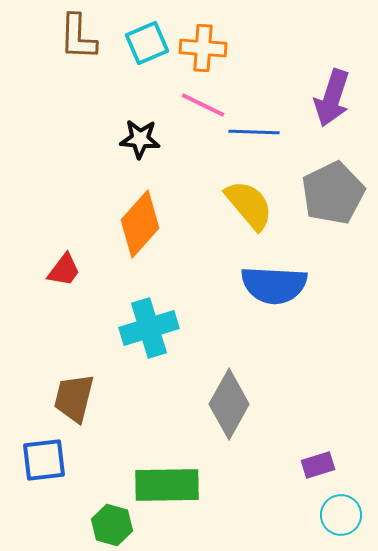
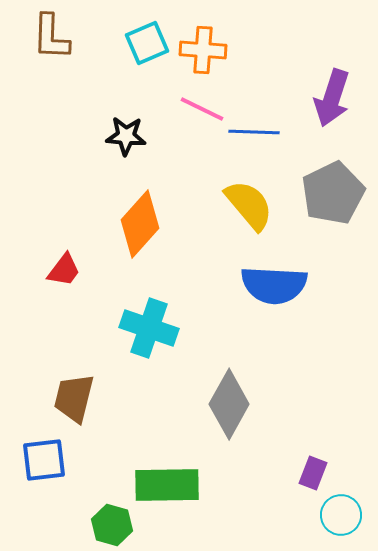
brown L-shape: moved 27 px left
orange cross: moved 2 px down
pink line: moved 1 px left, 4 px down
black star: moved 14 px left, 3 px up
cyan cross: rotated 36 degrees clockwise
purple rectangle: moved 5 px left, 8 px down; rotated 52 degrees counterclockwise
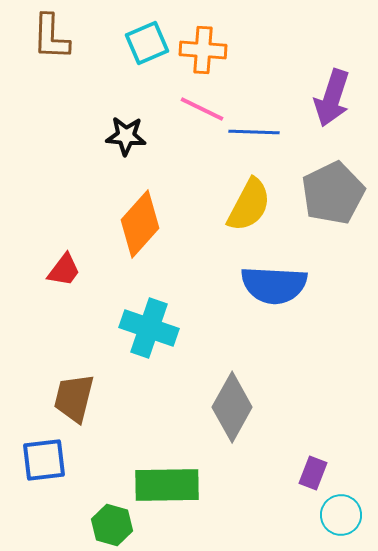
yellow semicircle: rotated 68 degrees clockwise
gray diamond: moved 3 px right, 3 px down
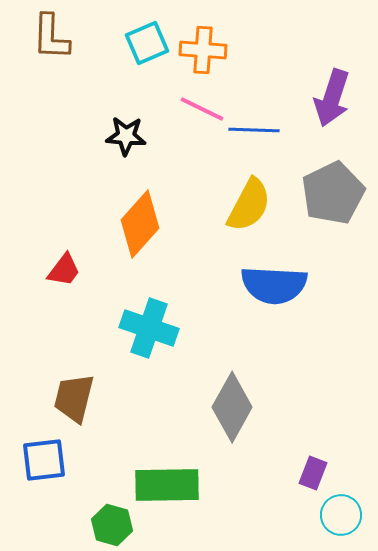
blue line: moved 2 px up
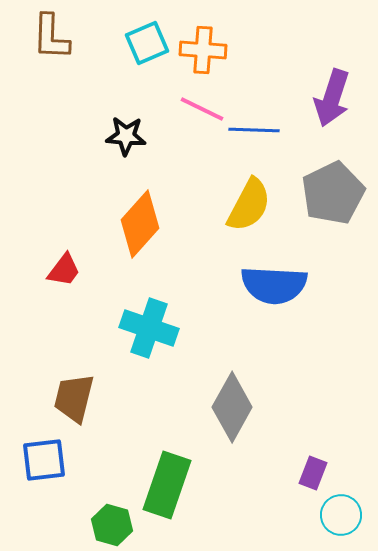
green rectangle: rotated 70 degrees counterclockwise
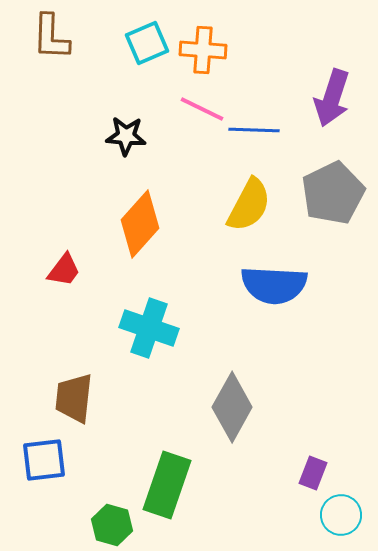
brown trapezoid: rotated 8 degrees counterclockwise
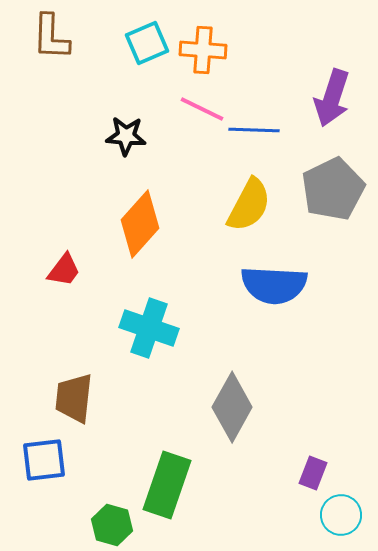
gray pentagon: moved 4 px up
